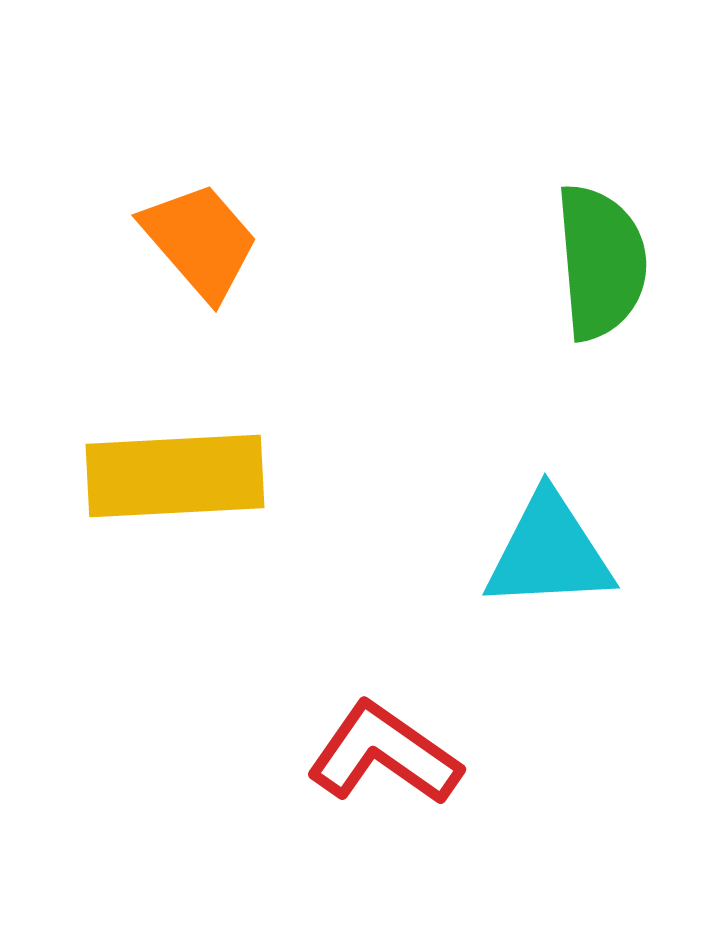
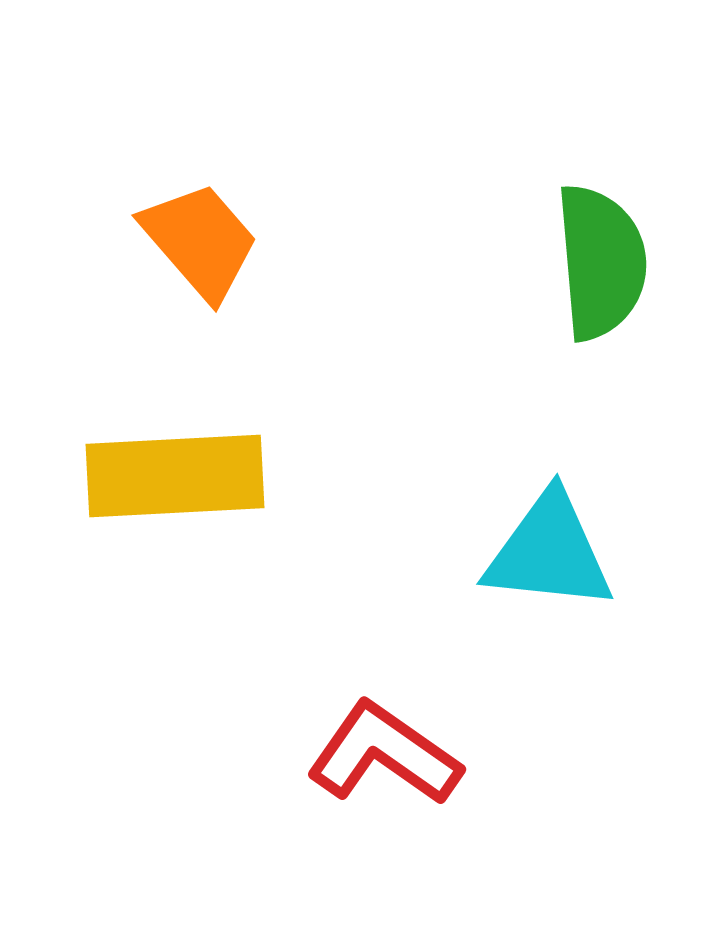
cyan triangle: rotated 9 degrees clockwise
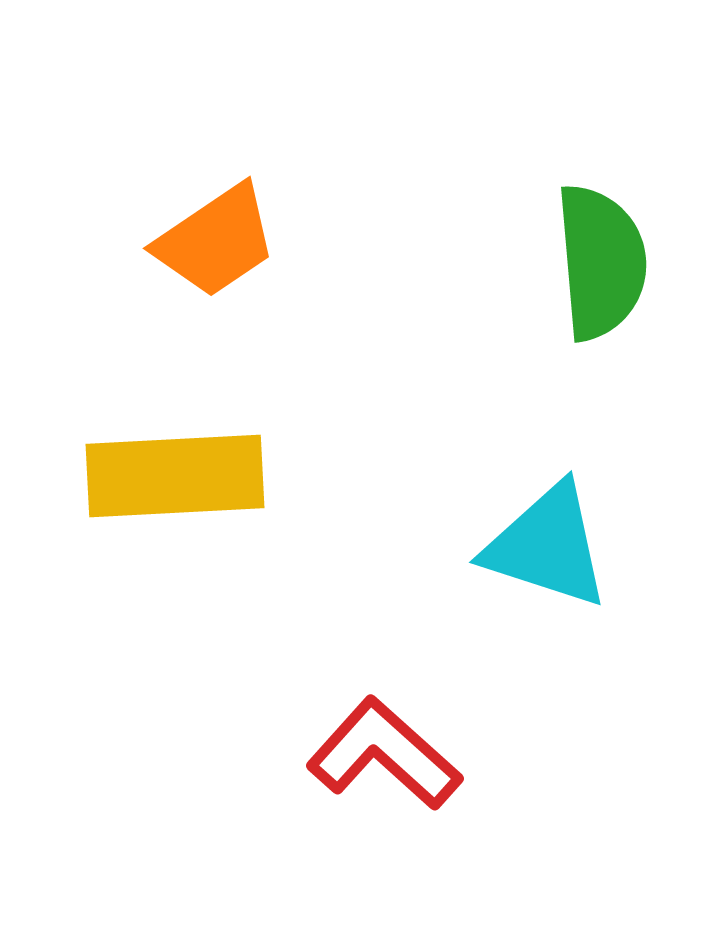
orange trapezoid: moved 16 px right; rotated 97 degrees clockwise
cyan triangle: moved 2 px left, 6 px up; rotated 12 degrees clockwise
red L-shape: rotated 7 degrees clockwise
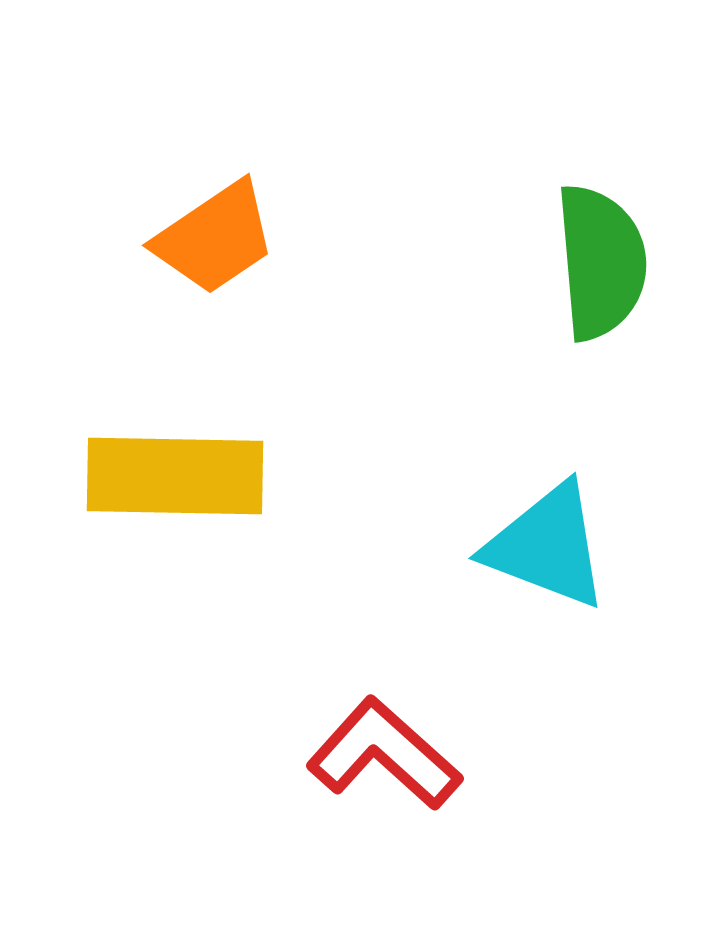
orange trapezoid: moved 1 px left, 3 px up
yellow rectangle: rotated 4 degrees clockwise
cyan triangle: rotated 3 degrees clockwise
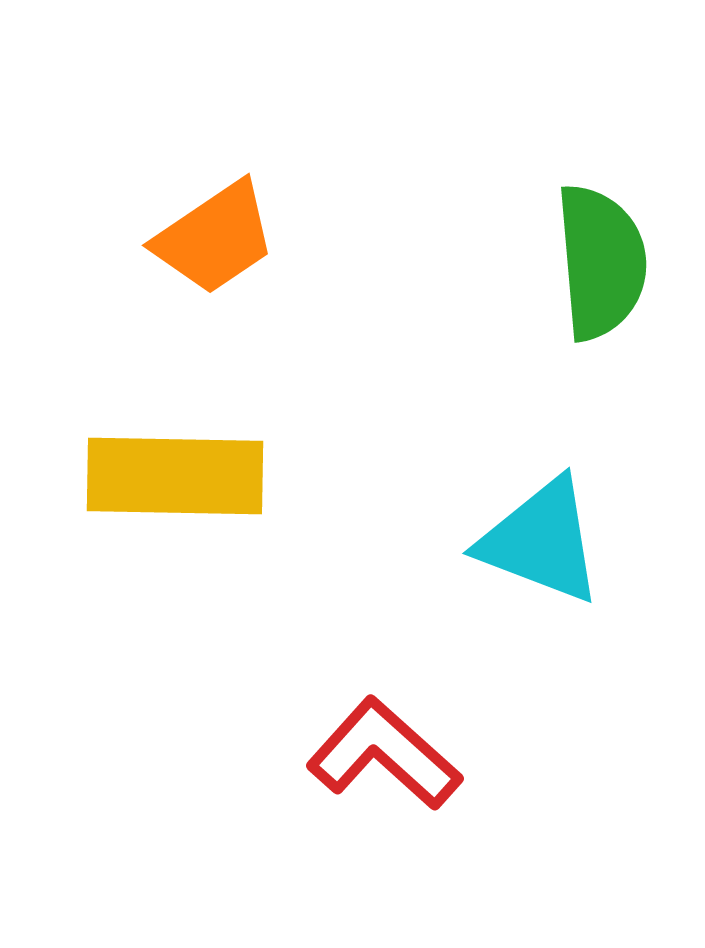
cyan triangle: moved 6 px left, 5 px up
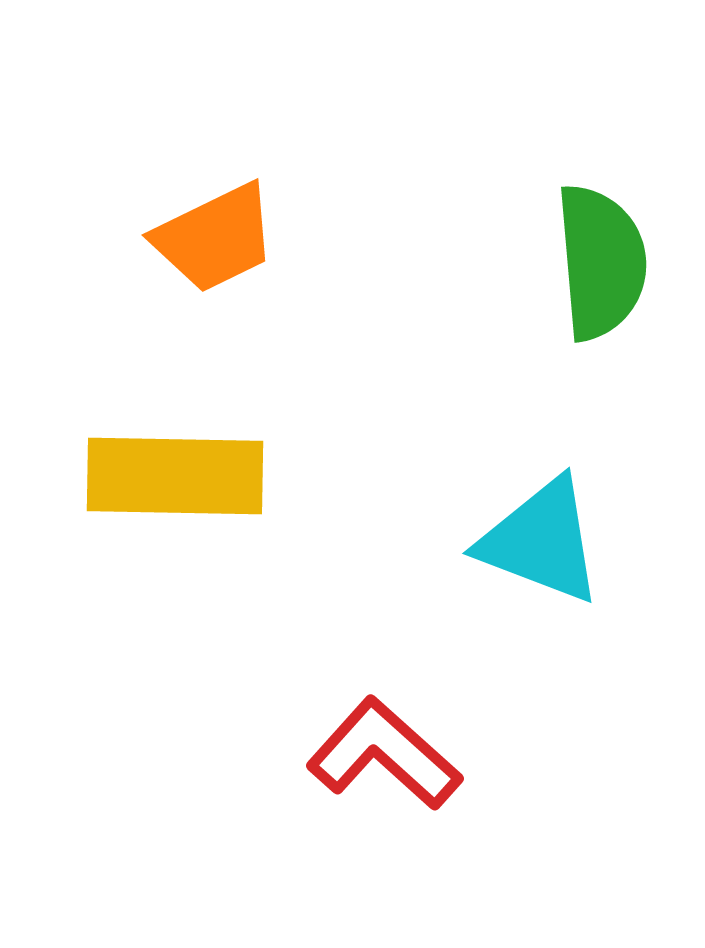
orange trapezoid: rotated 8 degrees clockwise
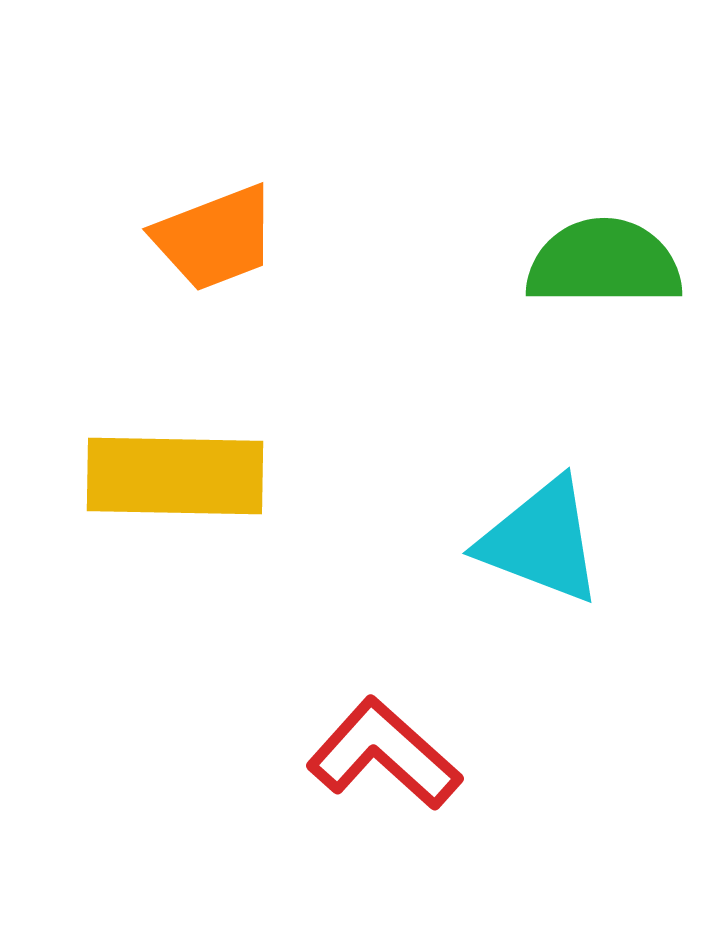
orange trapezoid: rotated 5 degrees clockwise
green semicircle: moved 3 px right, 1 px down; rotated 85 degrees counterclockwise
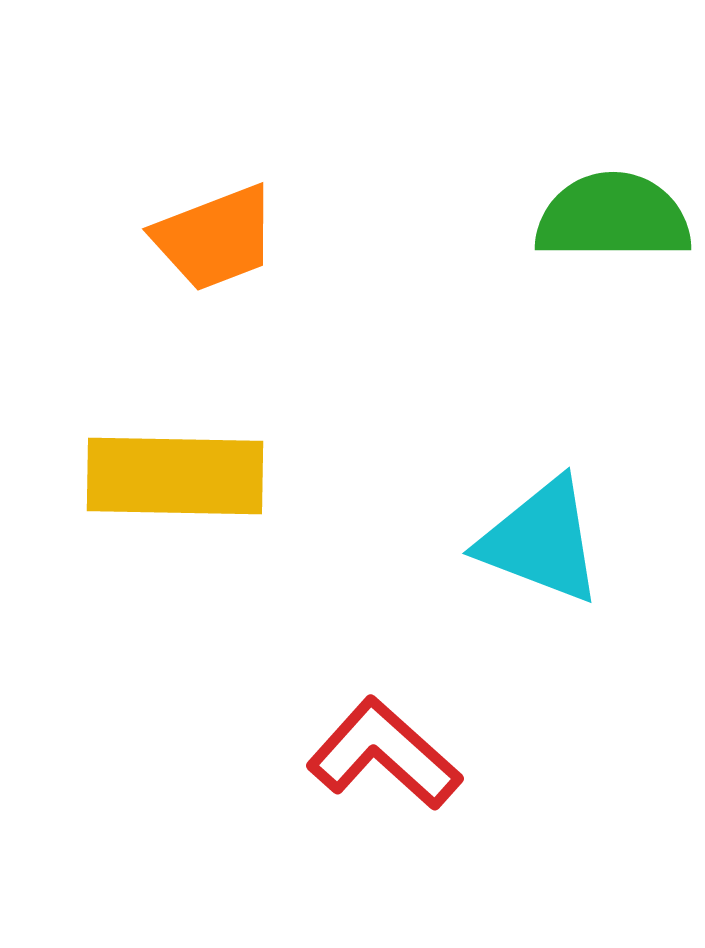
green semicircle: moved 9 px right, 46 px up
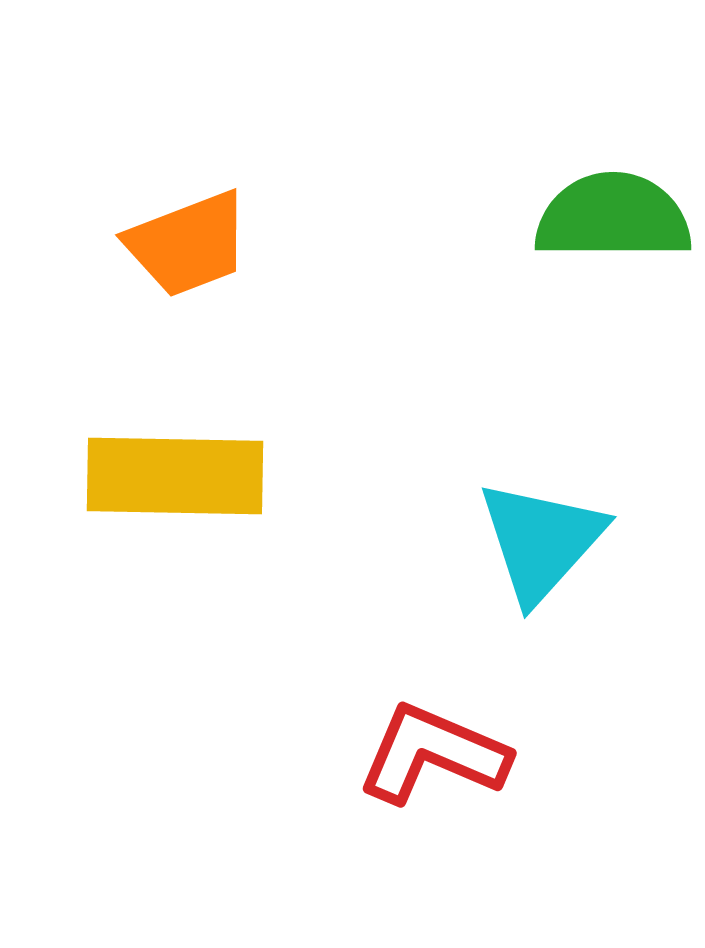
orange trapezoid: moved 27 px left, 6 px down
cyan triangle: rotated 51 degrees clockwise
red L-shape: moved 49 px right; rotated 19 degrees counterclockwise
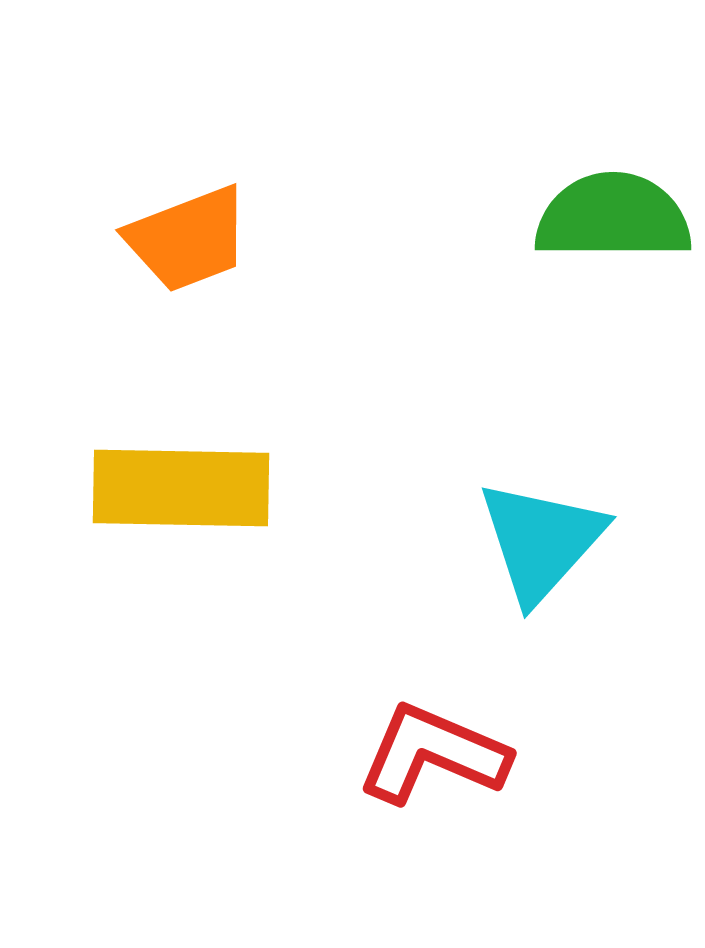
orange trapezoid: moved 5 px up
yellow rectangle: moved 6 px right, 12 px down
